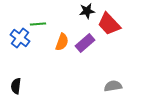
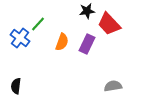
green line: rotated 42 degrees counterclockwise
purple rectangle: moved 2 px right, 1 px down; rotated 24 degrees counterclockwise
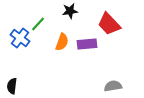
black star: moved 17 px left
purple rectangle: rotated 60 degrees clockwise
black semicircle: moved 4 px left
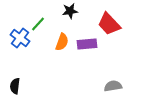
black semicircle: moved 3 px right
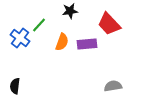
green line: moved 1 px right, 1 px down
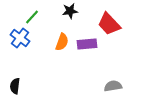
green line: moved 7 px left, 8 px up
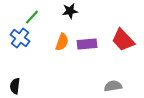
red trapezoid: moved 14 px right, 16 px down
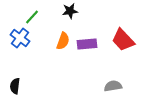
orange semicircle: moved 1 px right, 1 px up
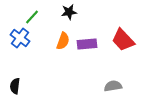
black star: moved 1 px left, 1 px down
